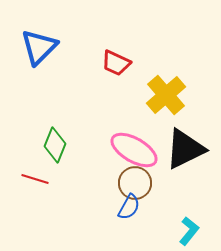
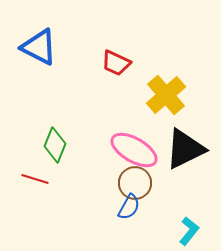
blue triangle: rotated 48 degrees counterclockwise
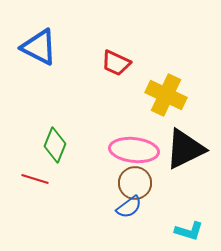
yellow cross: rotated 24 degrees counterclockwise
pink ellipse: rotated 24 degrees counterclockwise
blue semicircle: rotated 24 degrees clockwise
cyan L-shape: rotated 68 degrees clockwise
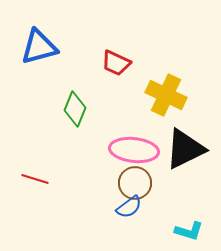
blue triangle: rotated 42 degrees counterclockwise
green diamond: moved 20 px right, 36 px up
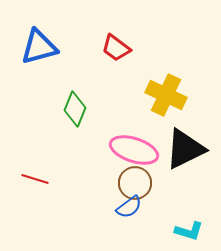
red trapezoid: moved 15 px up; rotated 12 degrees clockwise
pink ellipse: rotated 12 degrees clockwise
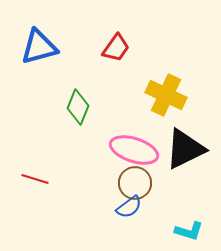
red trapezoid: rotated 92 degrees counterclockwise
green diamond: moved 3 px right, 2 px up
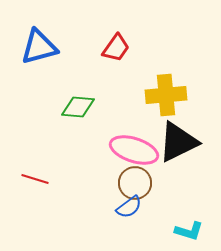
yellow cross: rotated 30 degrees counterclockwise
green diamond: rotated 72 degrees clockwise
black triangle: moved 7 px left, 7 px up
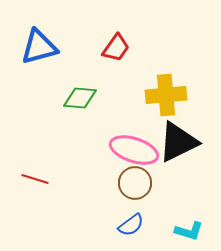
green diamond: moved 2 px right, 9 px up
blue semicircle: moved 2 px right, 18 px down
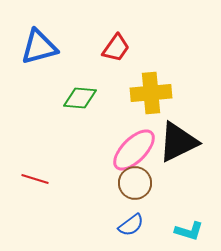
yellow cross: moved 15 px left, 2 px up
pink ellipse: rotated 63 degrees counterclockwise
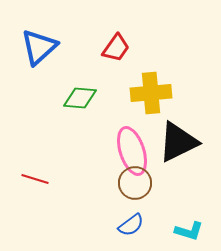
blue triangle: rotated 27 degrees counterclockwise
pink ellipse: moved 2 px left, 1 px down; rotated 63 degrees counterclockwise
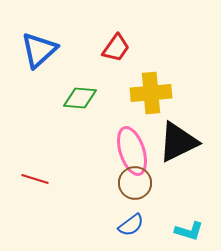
blue triangle: moved 3 px down
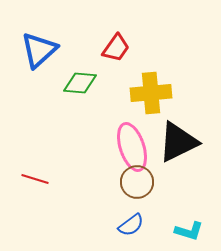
green diamond: moved 15 px up
pink ellipse: moved 4 px up
brown circle: moved 2 px right, 1 px up
